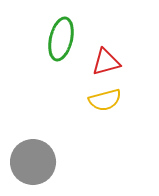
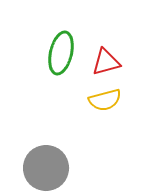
green ellipse: moved 14 px down
gray circle: moved 13 px right, 6 px down
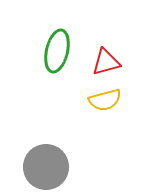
green ellipse: moved 4 px left, 2 px up
gray circle: moved 1 px up
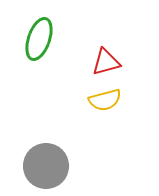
green ellipse: moved 18 px left, 12 px up; rotated 6 degrees clockwise
gray circle: moved 1 px up
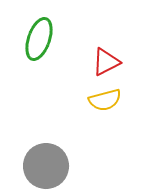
red triangle: rotated 12 degrees counterclockwise
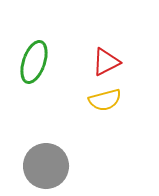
green ellipse: moved 5 px left, 23 px down
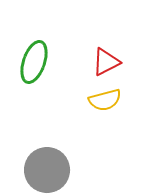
gray circle: moved 1 px right, 4 px down
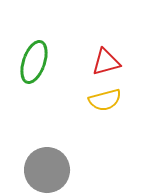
red triangle: rotated 12 degrees clockwise
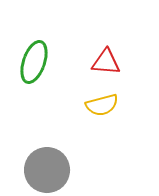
red triangle: rotated 20 degrees clockwise
yellow semicircle: moved 3 px left, 5 px down
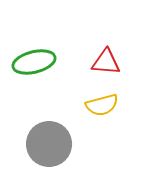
green ellipse: rotated 57 degrees clockwise
gray circle: moved 2 px right, 26 px up
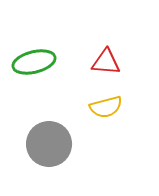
yellow semicircle: moved 4 px right, 2 px down
